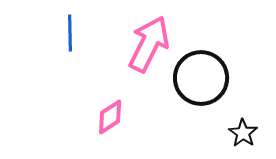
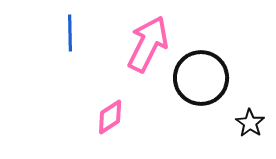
pink arrow: moved 1 px left
black star: moved 7 px right, 10 px up
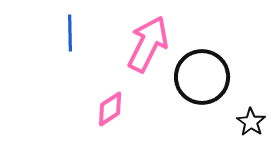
black circle: moved 1 px right, 1 px up
pink diamond: moved 8 px up
black star: moved 1 px right, 1 px up
